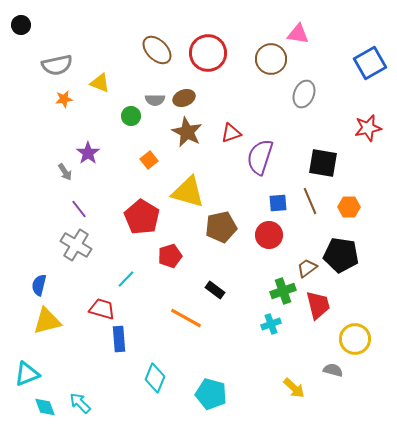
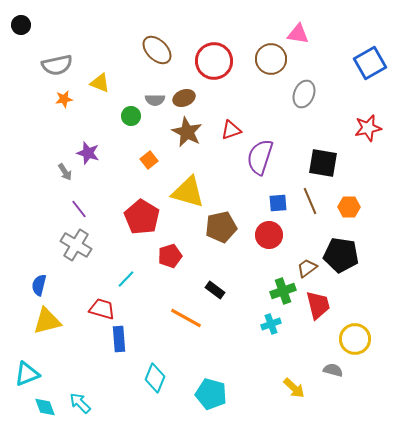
red circle at (208, 53): moved 6 px right, 8 px down
red triangle at (231, 133): moved 3 px up
purple star at (88, 153): rotated 20 degrees counterclockwise
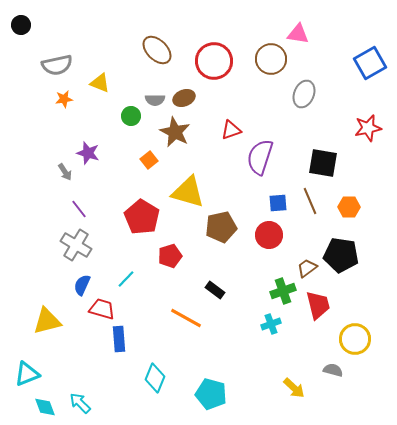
brown star at (187, 132): moved 12 px left
blue semicircle at (39, 285): moved 43 px right; rotated 10 degrees clockwise
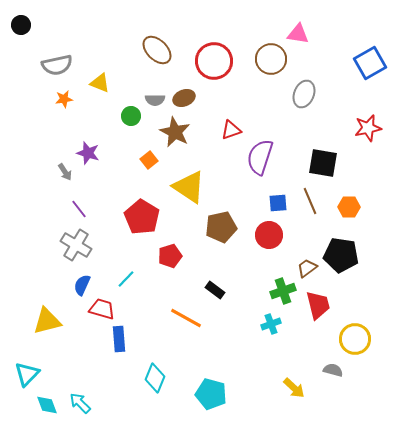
yellow triangle at (188, 192): moved 1 px right, 5 px up; rotated 18 degrees clockwise
cyan triangle at (27, 374): rotated 24 degrees counterclockwise
cyan diamond at (45, 407): moved 2 px right, 2 px up
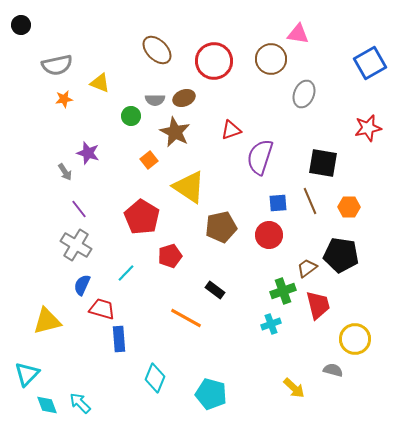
cyan line at (126, 279): moved 6 px up
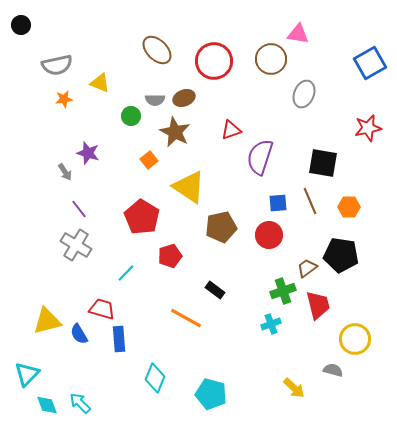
blue semicircle at (82, 285): moved 3 px left, 49 px down; rotated 55 degrees counterclockwise
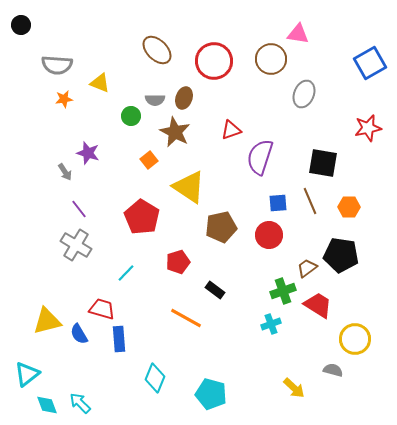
gray semicircle at (57, 65): rotated 16 degrees clockwise
brown ellipse at (184, 98): rotated 50 degrees counterclockwise
red pentagon at (170, 256): moved 8 px right, 6 px down
red trapezoid at (318, 305): rotated 44 degrees counterclockwise
cyan triangle at (27, 374): rotated 8 degrees clockwise
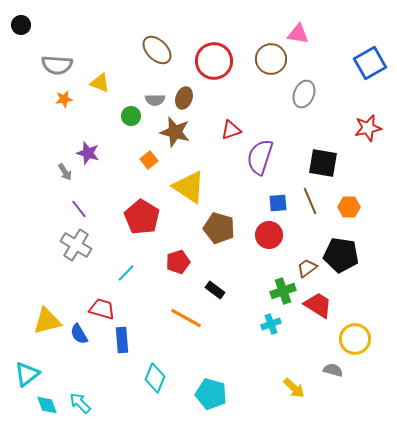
brown star at (175, 132): rotated 12 degrees counterclockwise
brown pentagon at (221, 227): moved 2 px left, 1 px down; rotated 28 degrees clockwise
blue rectangle at (119, 339): moved 3 px right, 1 px down
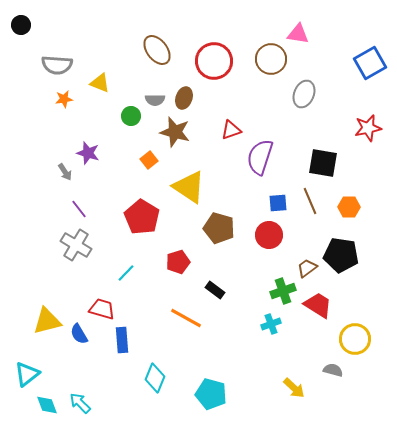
brown ellipse at (157, 50): rotated 8 degrees clockwise
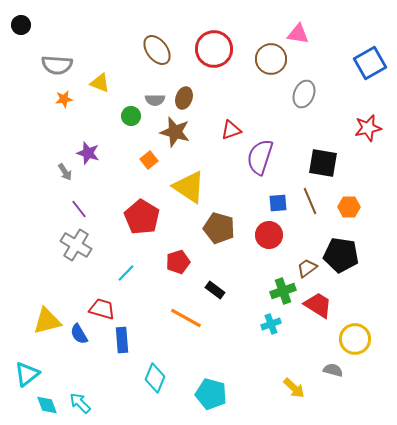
red circle at (214, 61): moved 12 px up
